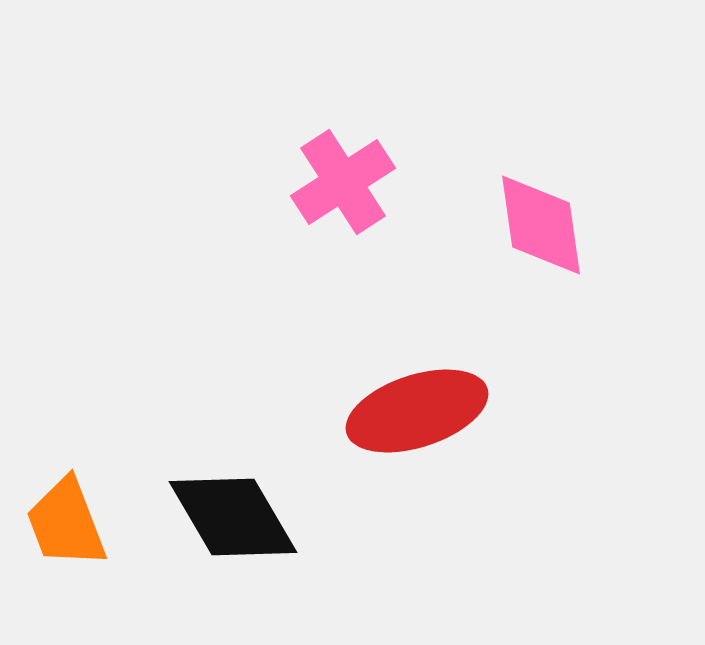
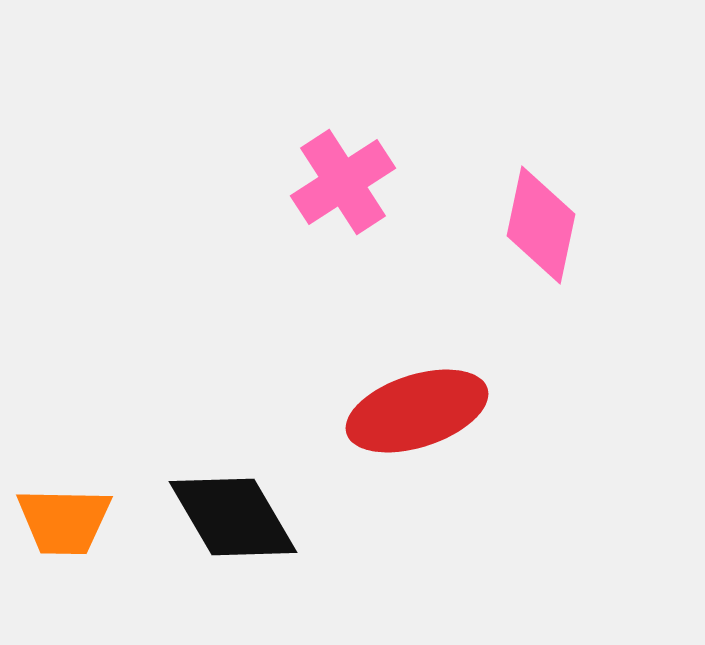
pink diamond: rotated 20 degrees clockwise
orange trapezoid: moved 2 px left, 2 px up; rotated 68 degrees counterclockwise
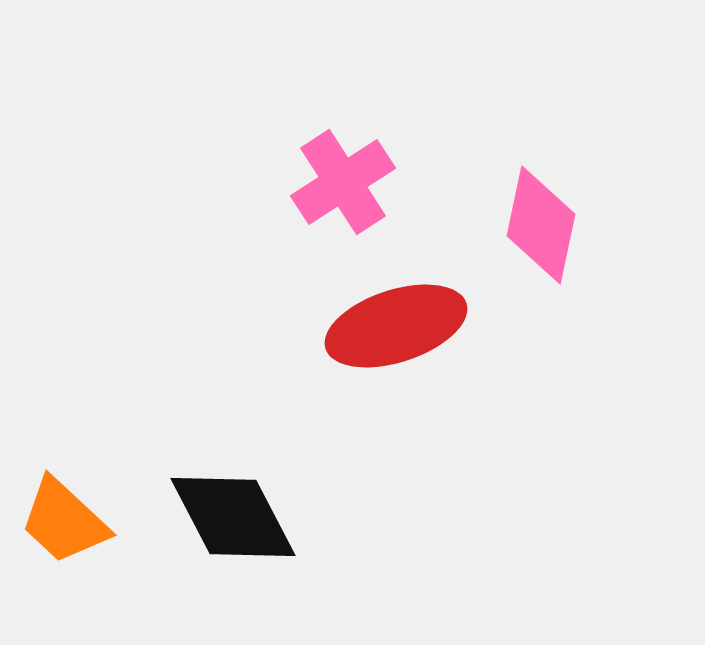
red ellipse: moved 21 px left, 85 px up
black diamond: rotated 3 degrees clockwise
orange trapezoid: rotated 42 degrees clockwise
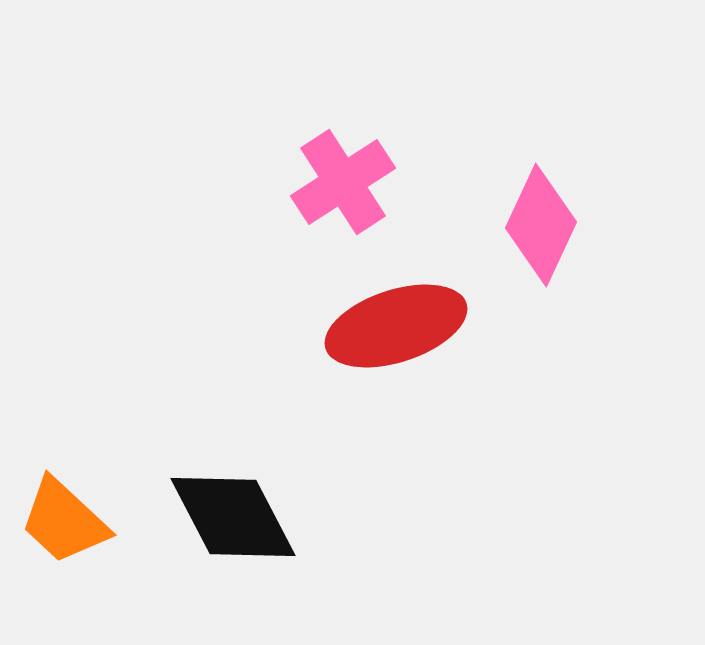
pink diamond: rotated 13 degrees clockwise
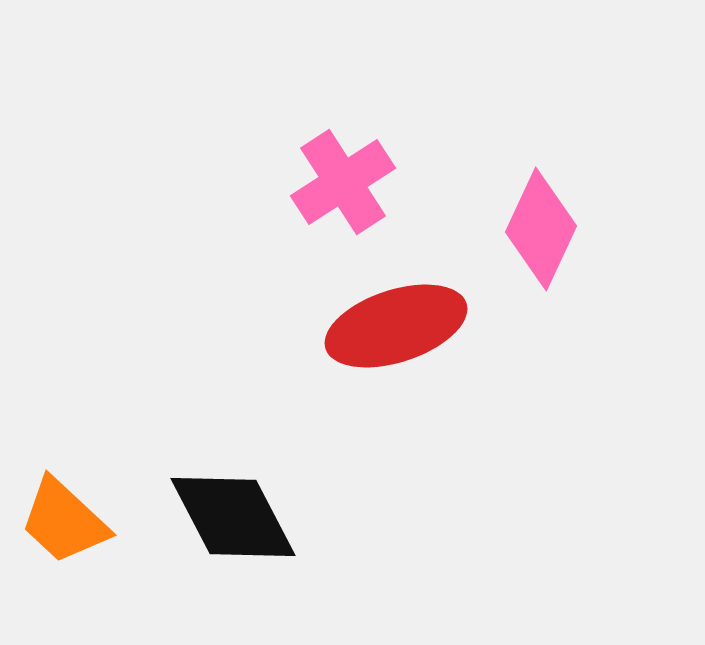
pink diamond: moved 4 px down
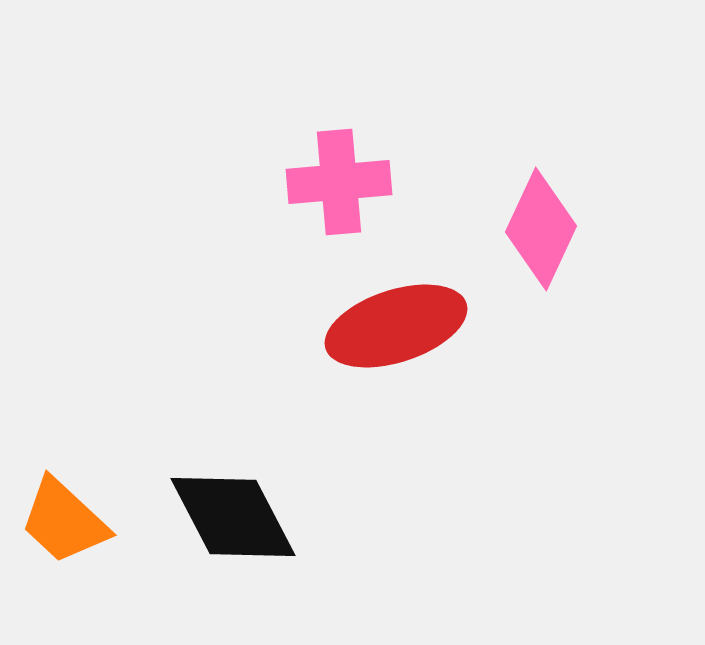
pink cross: moved 4 px left; rotated 28 degrees clockwise
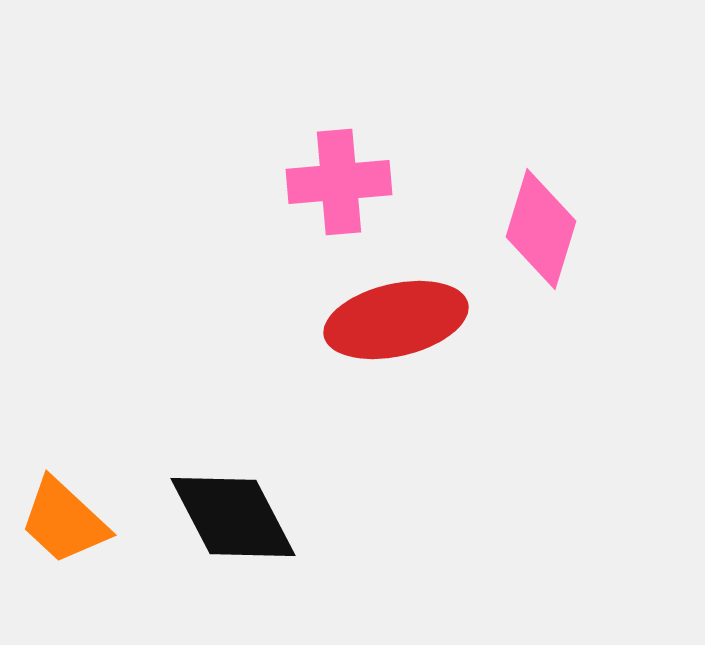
pink diamond: rotated 8 degrees counterclockwise
red ellipse: moved 6 px up; rotated 5 degrees clockwise
